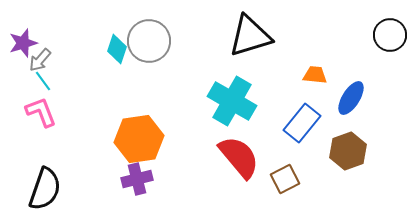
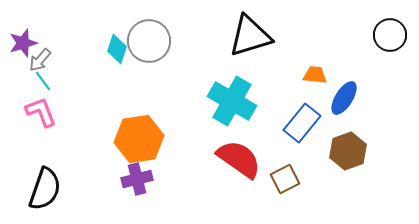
blue ellipse: moved 7 px left
red semicircle: moved 2 px down; rotated 15 degrees counterclockwise
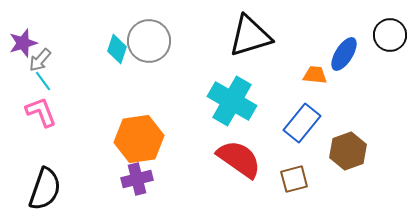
blue ellipse: moved 44 px up
brown square: moved 9 px right; rotated 12 degrees clockwise
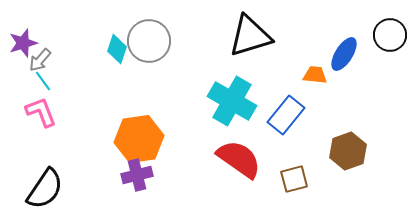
blue rectangle: moved 16 px left, 8 px up
purple cross: moved 4 px up
black semicircle: rotated 15 degrees clockwise
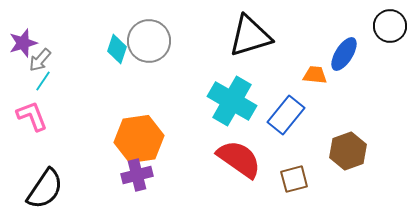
black circle: moved 9 px up
cyan line: rotated 70 degrees clockwise
pink L-shape: moved 9 px left, 4 px down
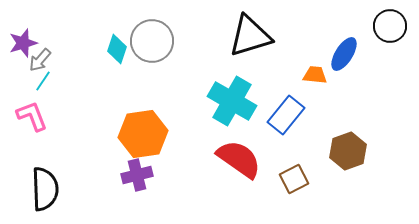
gray circle: moved 3 px right
orange hexagon: moved 4 px right, 5 px up
brown square: rotated 12 degrees counterclockwise
black semicircle: rotated 36 degrees counterclockwise
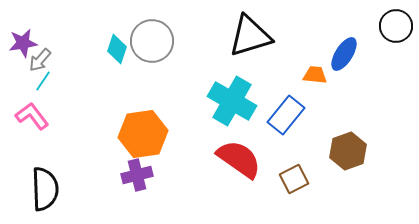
black circle: moved 6 px right
purple star: rotated 8 degrees clockwise
pink L-shape: rotated 16 degrees counterclockwise
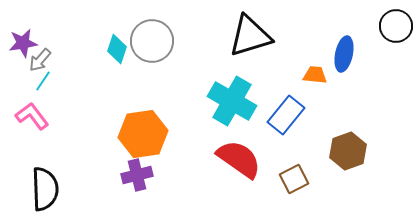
blue ellipse: rotated 20 degrees counterclockwise
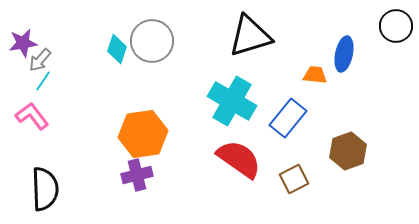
blue rectangle: moved 2 px right, 3 px down
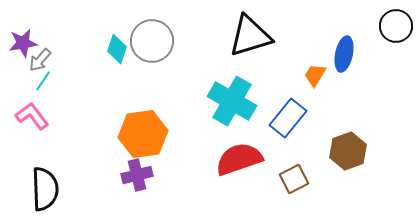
orange trapezoid: rotated 65 degrees counterclockwise
red semicircle: rotated 54 degrees counterclockwise
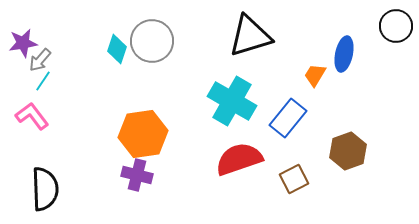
purple cross: rotated 28 degrees clockwise
